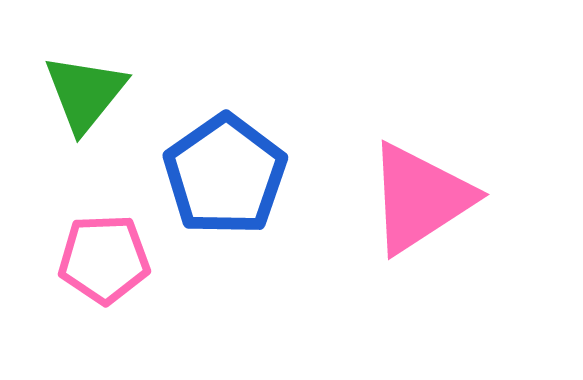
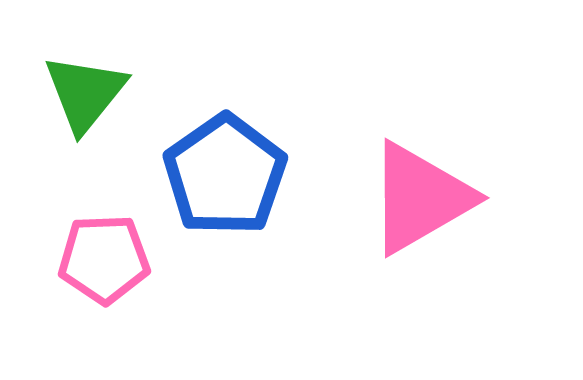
pink triangle: rotated 3 degrees clockwise
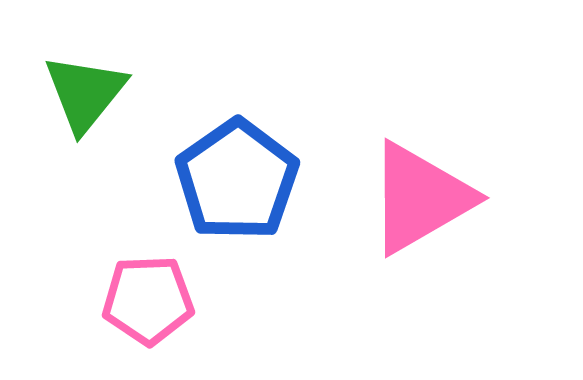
blue pentagon: moved 12 px right, 5 px down
pink pentagon: moved 44 px right, 41 px down
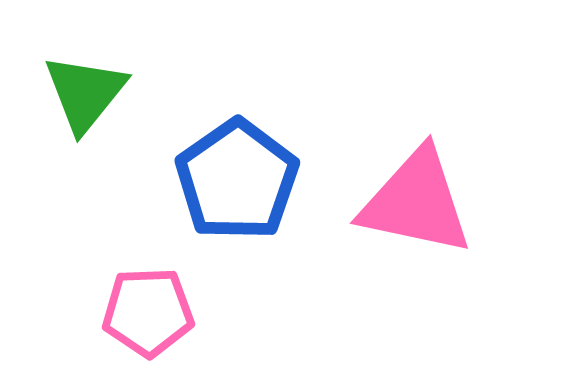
pink triangle: moved 4 px left, 4 px down; rotated 42 degrees clockwise
pink pentagon: moved 12 px down
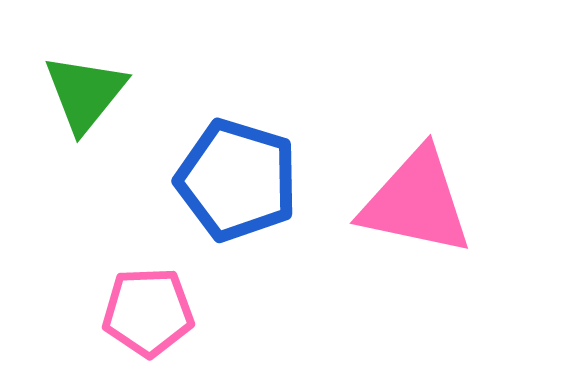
blue pentagon: rotated 20 degrees counterclockwise
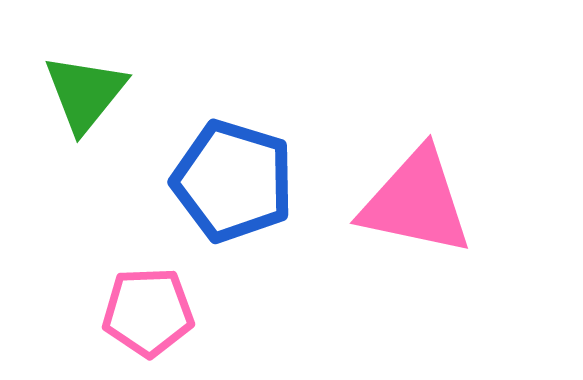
blue pentagon: moved 4 px left, 1 px down
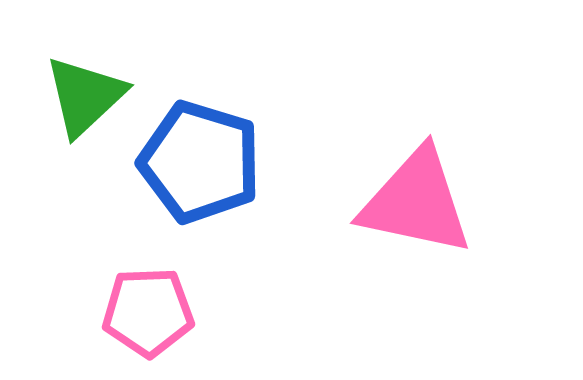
green triangle: moved 3 px down; rotated 8 degrees clockwise
blue pentagon: moved 33 px left, 19 px up
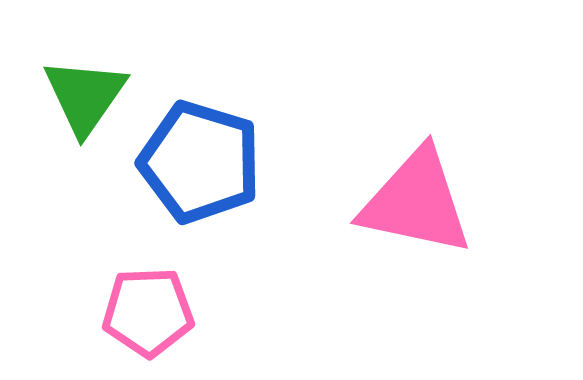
green triangle: rotated 12 degrees counterclockwise
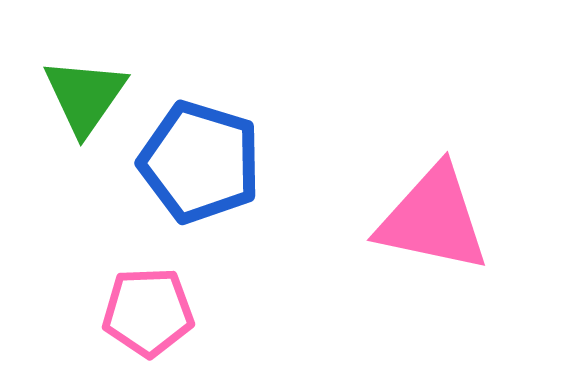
pink triangle: moved 17 px right, 17 px down
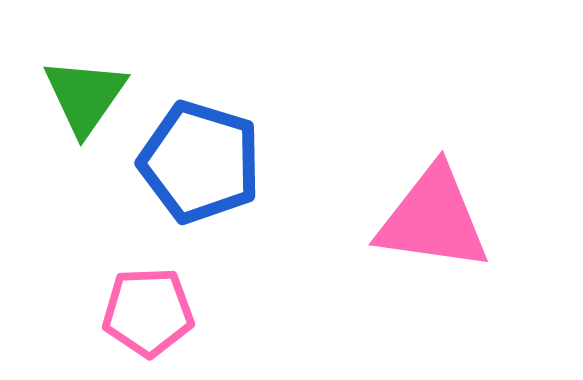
pink triangle: rotated 4 degrees counterclockwise
